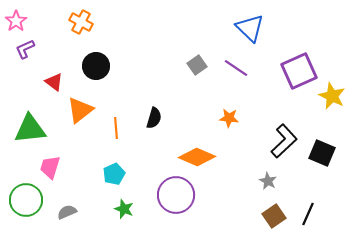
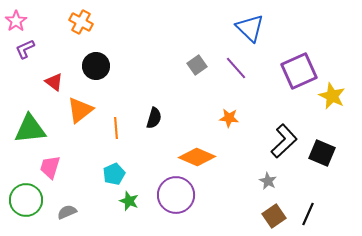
purple line: rotated 15 degrees clockwise
green star: moved 5 px right, 8 px up
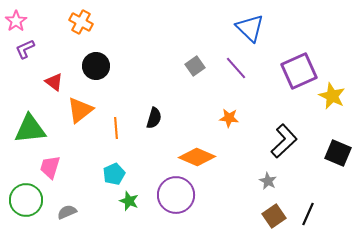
gray square: moved 2 px left, 1 px down
black square: moved 16 px right
